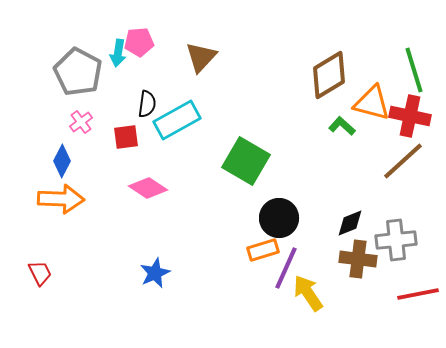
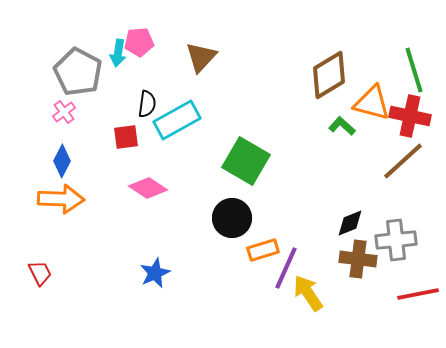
pink cross: moved 17 px left, 10 px up
black circle: moved 47 px left
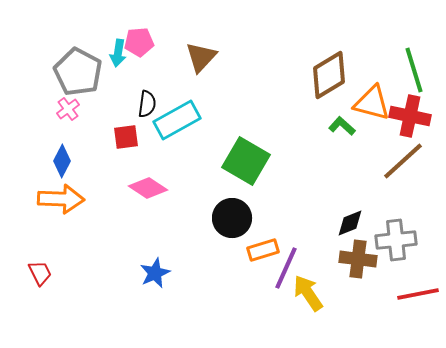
pink cross: moved 4 px right, 3 px up
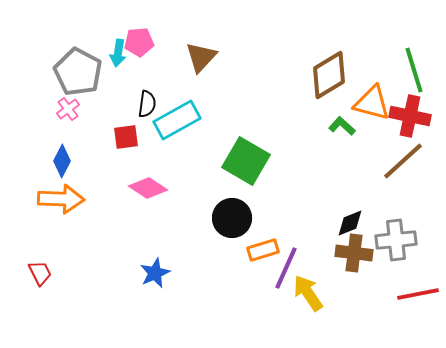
brown cross: moved 4 px left, 6 px up
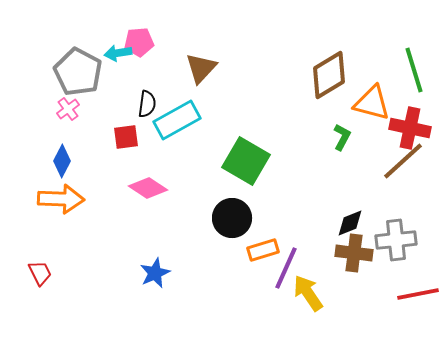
cyan arrow: rotated 72 degrees clockwise
brown triangle: moved 11 px down
red cross: moved 12 px down
green L-shape: moved 11 px down; rotated 76 degrees clockwise
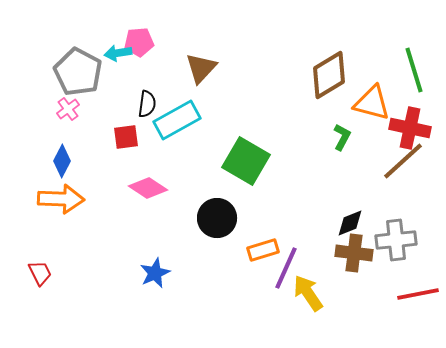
black circle: moved 15 px left
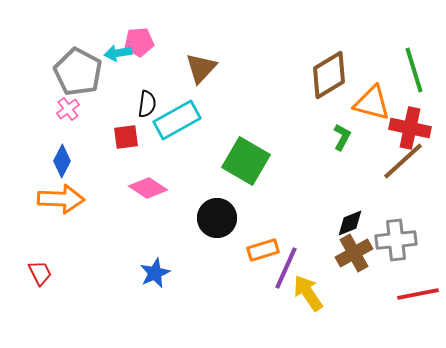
brown cross: rotated 36 degrees counterclockwise
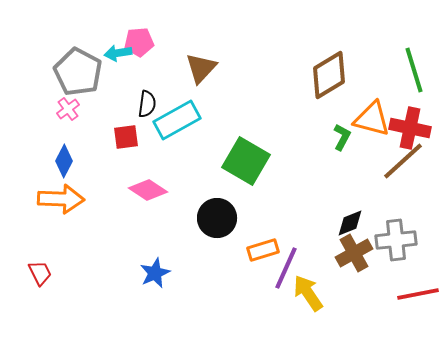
orange triangle: moved 16 px down
blue diamond: moved 2 px right
pink diamond: moved 2 px down
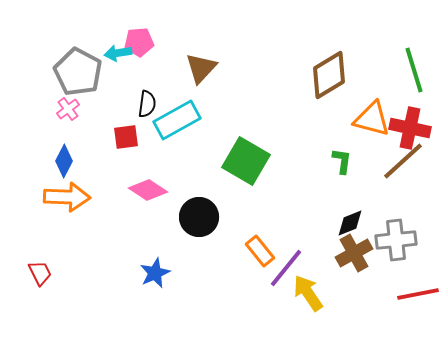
green L-shape: moved 24 px down; rotated 20 degrees counterclockwise
orange arrow: moved 6 px right, 2 px up
black circle: moved 18 px left, 1 px up
orange rectangle: moved 3 px left, 1 px down; rotated 68 degrees clockwise
purple line: rotated 15 degrees clockwise
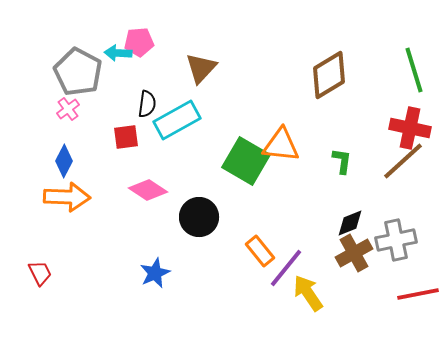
cyan arrow: rotated 12 degrees clockwise
orange triangle: moved 91 px left, 26 px down; rotated 9 degrees counterclockwise
gray cross: rotated 6 degrees counterclockwise
